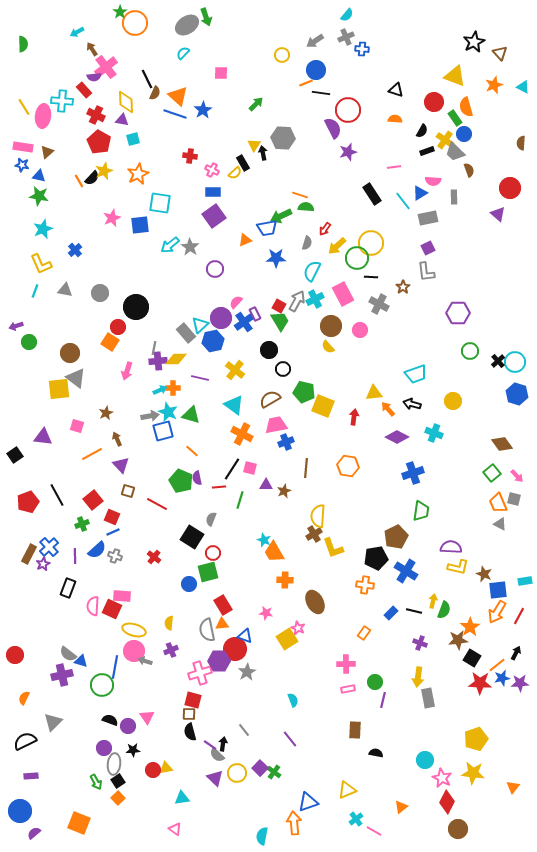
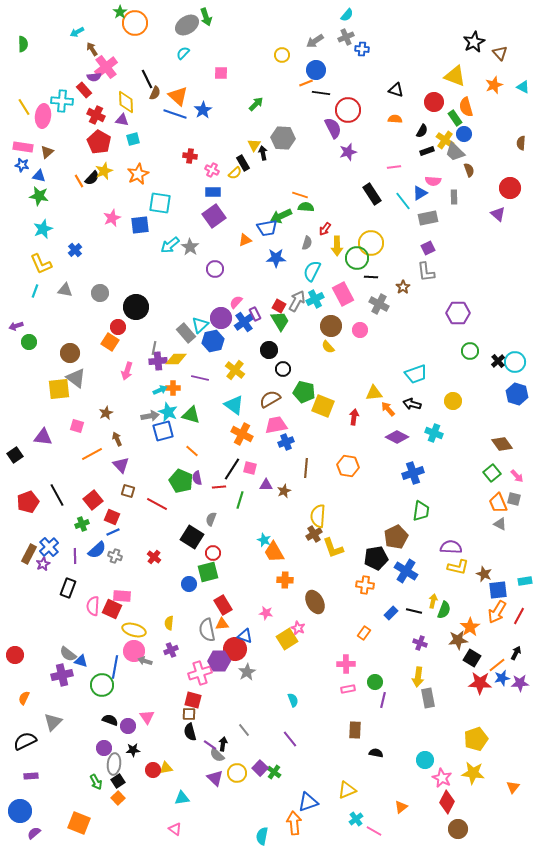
yellow arrow at (337, 246): rotated 48 degrees counterclockwise
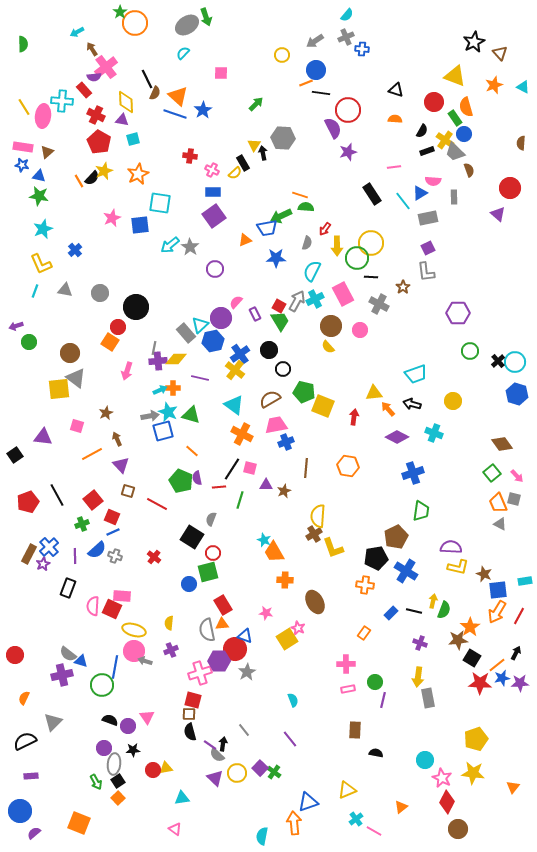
blue cross at (244, 322): moved 4 px left, 32 px down
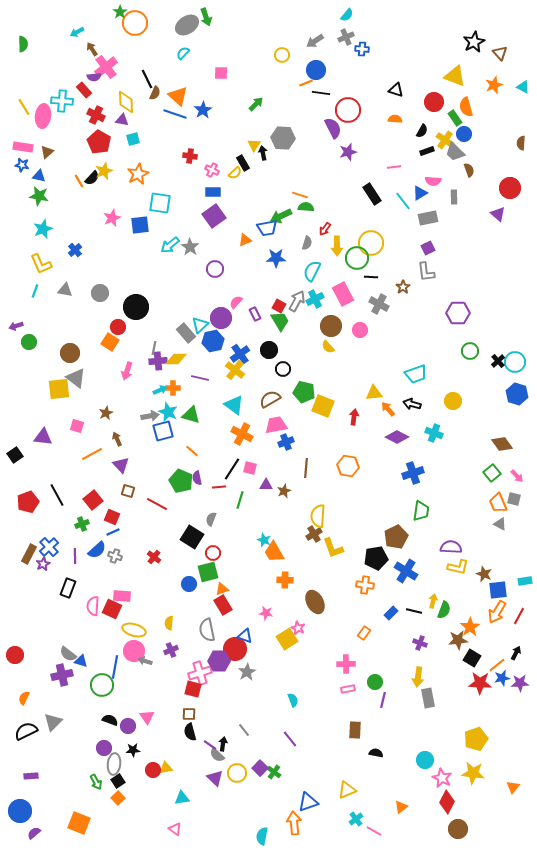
orange triangle at (222, 624): moved 35 px up; rotated 16 degrees counterclockwise
red square at (193, 700): moved 11 px up
black semicircle at (25, 741): moved 1 px right, 10 px up
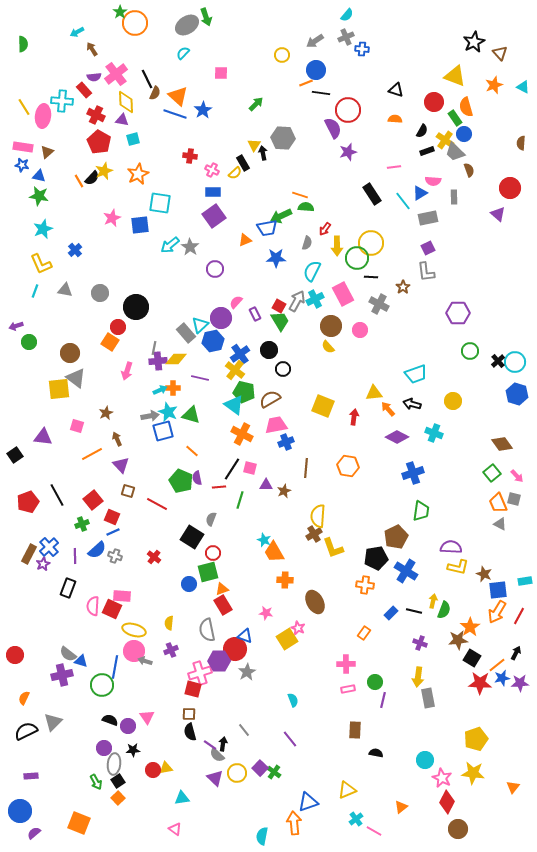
pink cross at (106, 67): moved 10 px right, 7 px down
green pentagon at (304, 392): moved 60 px left
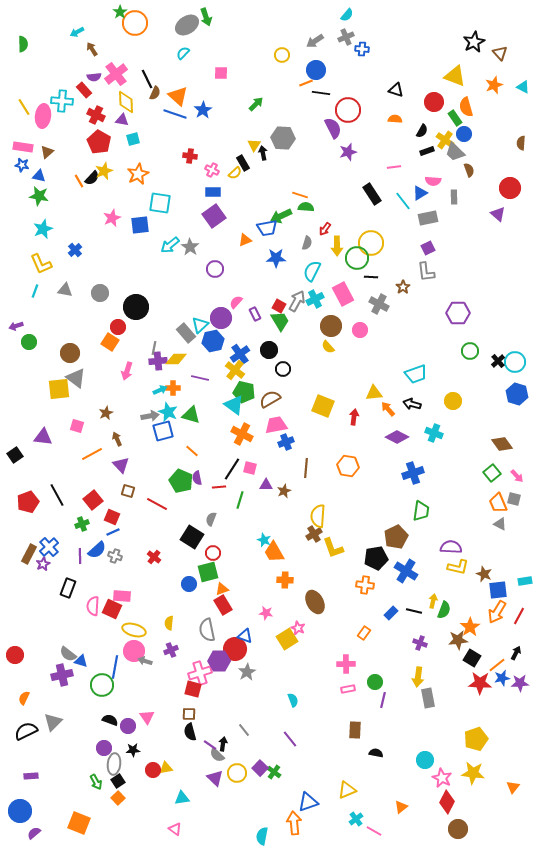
purple line at (75, 556): moved 5 px right
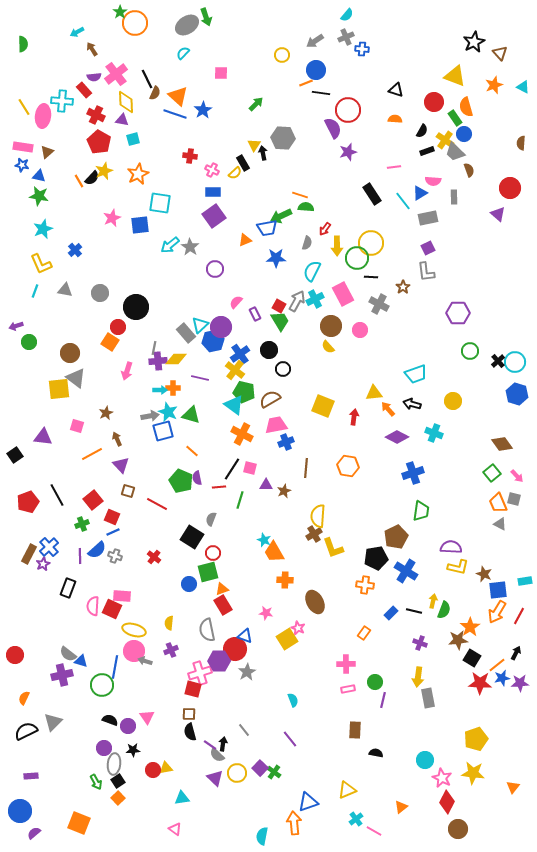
purple circle at (221, 318): moved 9 px down
cyan arrow at (160, 390): rotated 24 degrees clockwise
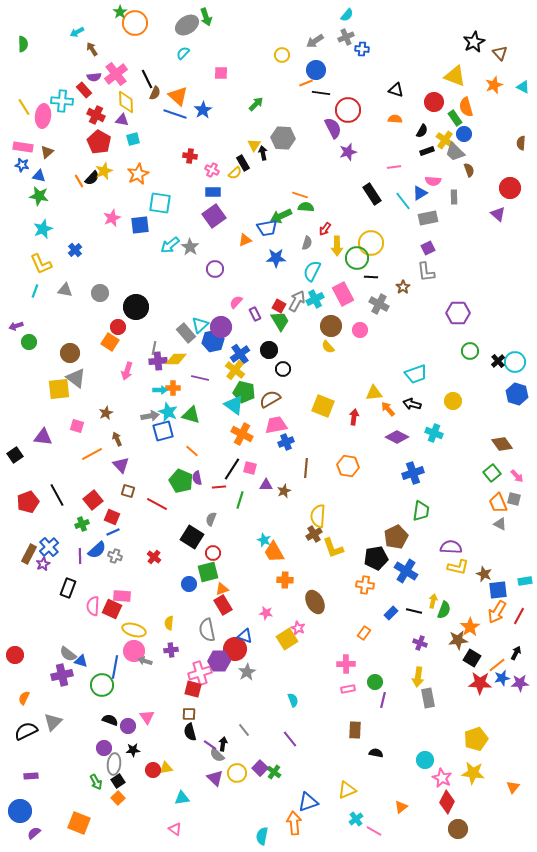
purple cross at (171, 650): rotated 16 degrees clockwise
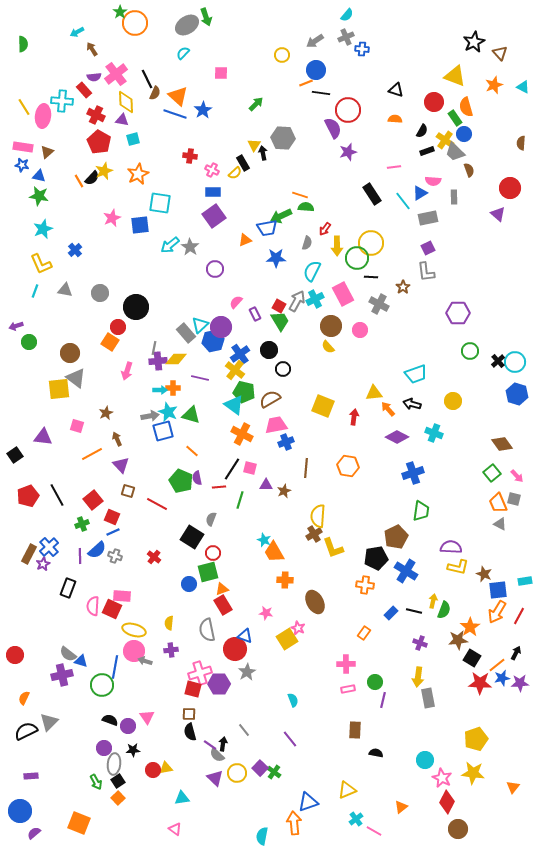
red pentagon at (28, 502): moved 6 px up
purple hexagon at (219, 661): moved 23 px down
gray triangle at (53, 722): moved 4 px left
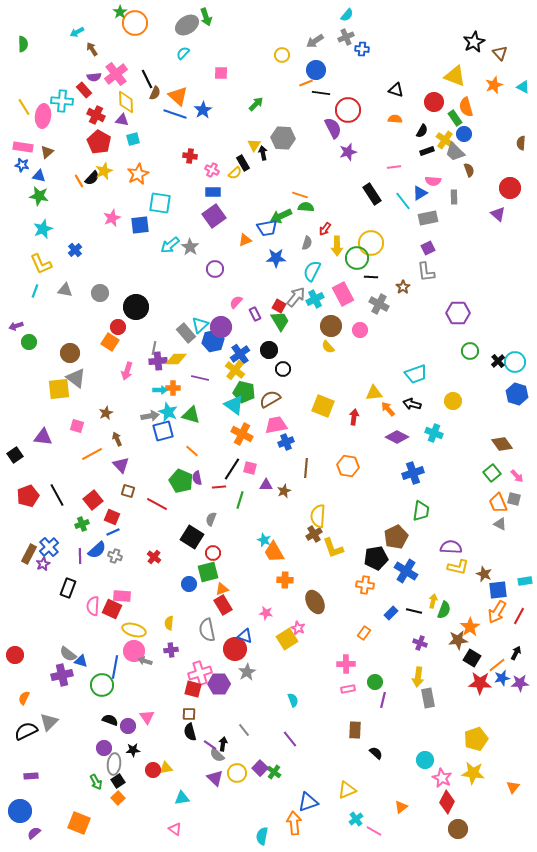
gray arrow at (297, 301): moved 1 px left, 4 px up; rotated 10 degrees clockwise
black semicircle at (376, 753): rotated 32 degrees clockwise
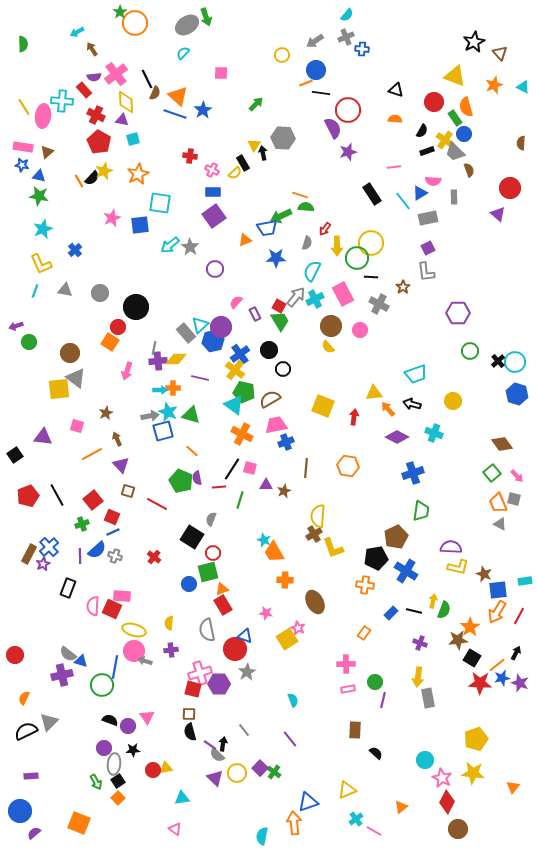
purple star at (520, 683): rotated 24 degrees clockwise
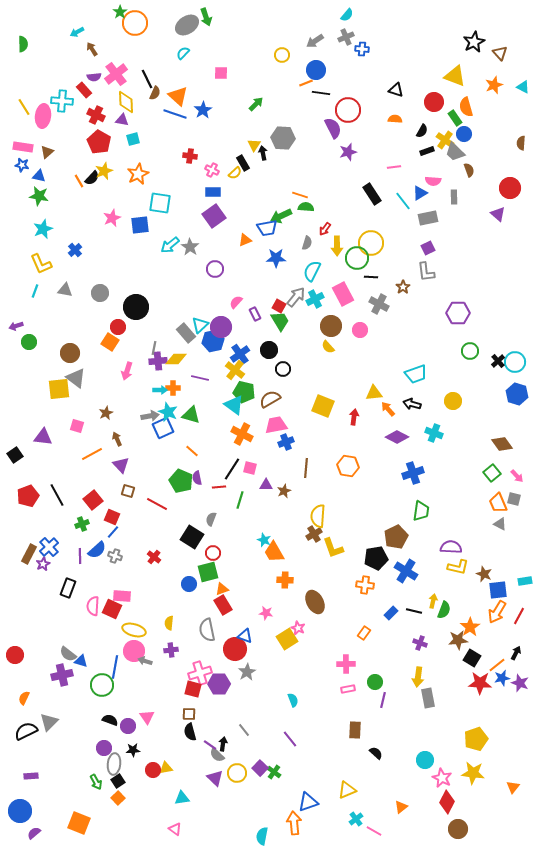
blue square at (163, 431): moved 3 px up; rotated 10 degrees counterclockwise
blue line at (113, 532): rotated 24 degrees counterclockwise
